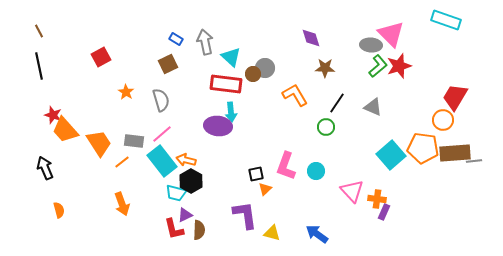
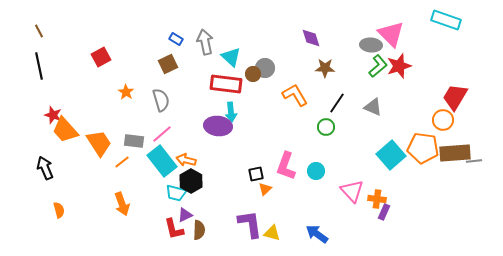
purple L-shape at (245, 215): moved 5 px right, 9 px down
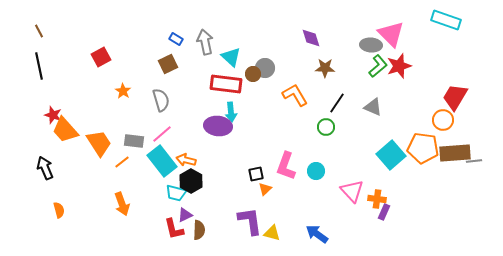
orange star at (126, 92): moved 3 px left, 1 px up
purple L-shape at (250, 224): moved 3 px up
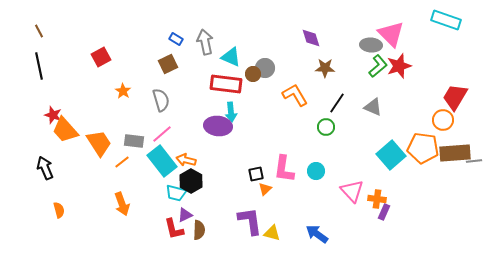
cyan triangle at (231, 57): rotated 20 degrees counterclockwise
pink L-shape at (286, 166): moved 2 px left, 3 px down; rotated 12 degrees counterclockwise
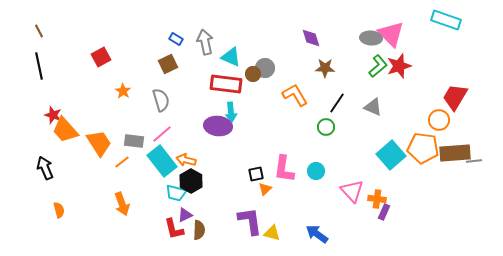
gray ellipse at (371, 45): moved 7 px up
orange circle at (443, 120): moved 4 px left
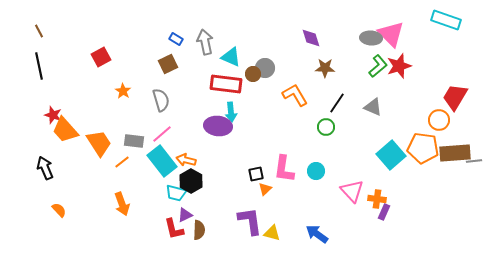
orange semicircle at (59, 210): rotated 28 degrees counterclockwise
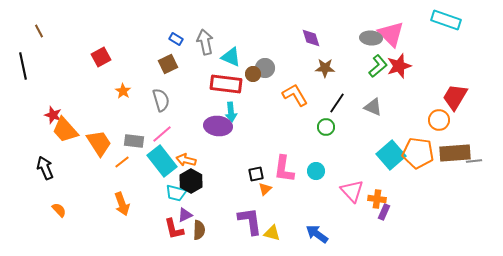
black line at (39, 66): moved 16 px left
orange pentagon at (423, 148): moved 5 px left, 5 px down
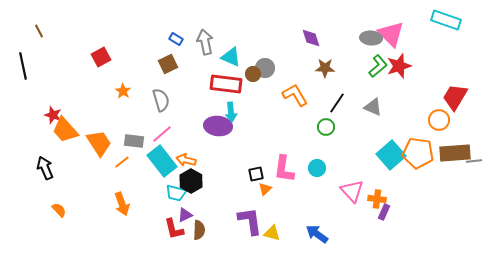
cyan circle at (316, 171): moved 1 px right, 3 px up
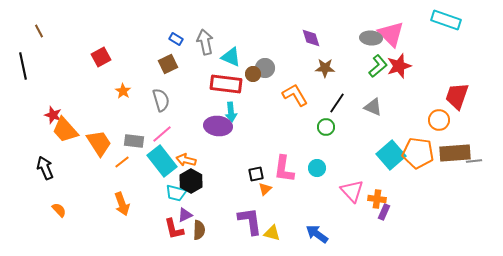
red trapezoid at (455, 97): moved 2 px right, 1 px up; rotated 12 degrees counterclockwise
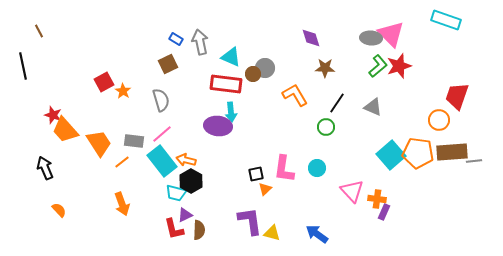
gray arrow at (205, 42): moved 5 px left
red square at (101, 57): moved 3 px right, 25 px down
brown rectangle at (455, 153): moved 3 px left, 1 px up
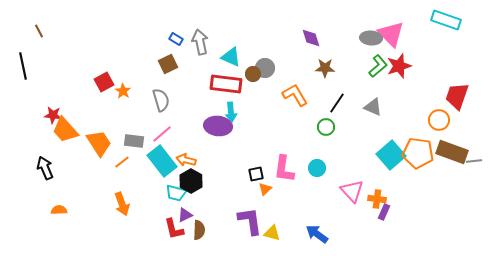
red star at (53, 115): rotated 12 degrees counterclockwise
brown rectangle at (452, 152): rotated 24 degrees clockwise
orange semicircle at (59, 210): rotated 49 degrees counterclockwise
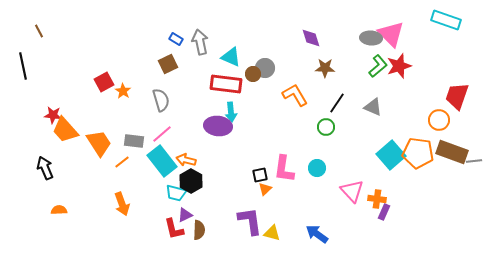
black square at (256, 174): moved 4 px right, 1 px down
